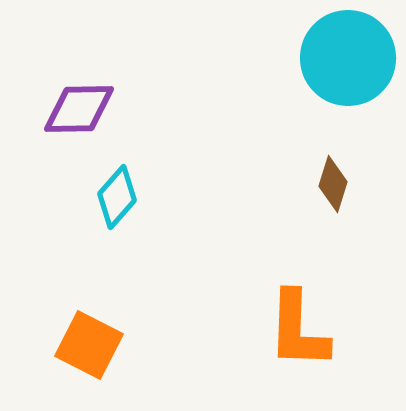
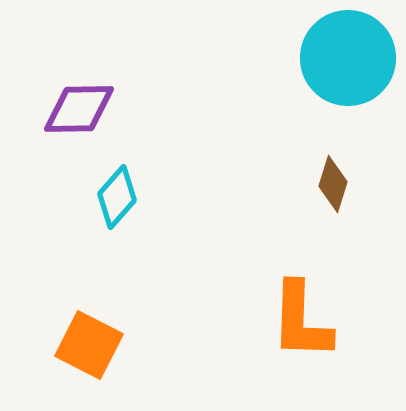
orange L-shape: moved 3 px right, 9 px up
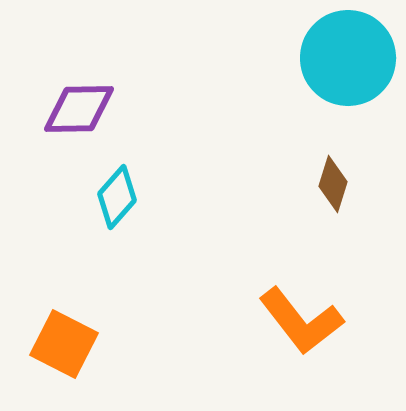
orange L-shape: rotated 40 degrees counterclockwise
orange square: moved 25 px left, 1 px up
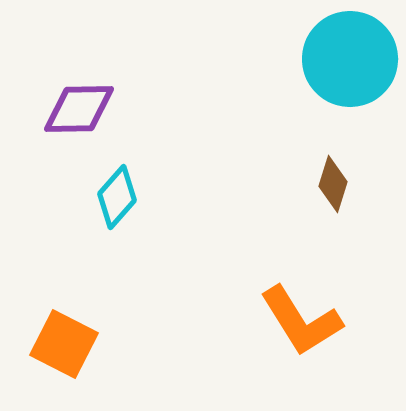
cyan circle: moved 2 px right, 1 px down
orange L-shape: rotated 6 degrees clockwise
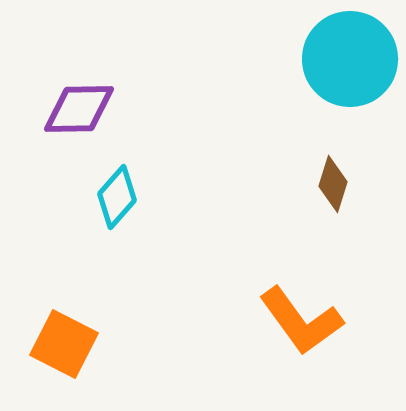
orange L-shape: rotated 4 degrees counterclockwise
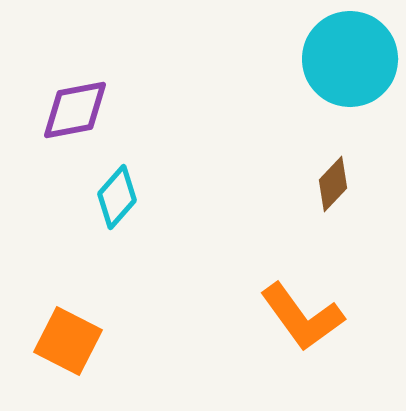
purple diamond: moved 4 px left, 1 px down; rotated 10 degrees counterclockwise
brown diamond: rotated 26 degrees clockwise
orange L-shape: moved 1 px right, 4 px up
orange square: moved 4 px right, 3 px up
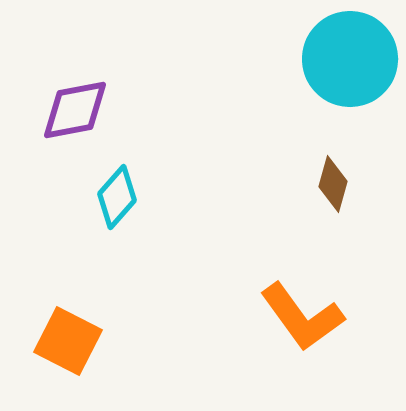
brown diamond: rotated 28 degrees counterclockwise
